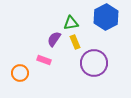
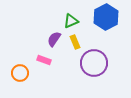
green triangle: moved 2 px up; rotated 14 degrees counterclockwise
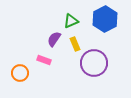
blue hexagon: moved 1 px left, 2 px down
yellow rectangle: moved 2 px down
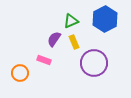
yellow rectangle: moved 1 px left, 2 px up
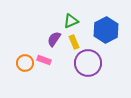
blue hexagon: moved 1 px right, 11 px down
purple circle: moved 6 px left
orange circle: moved 5 px right, 10 px up
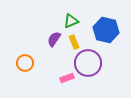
blue hexagon: rotated 20 degrees counterclockwise
pink rectangle: moved 23 px right, 18 px down; rotated 40 degrees counterclockwise
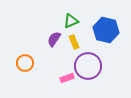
purple circle: moved 3 px down
